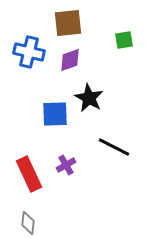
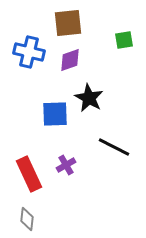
gray diamond: moved 1 px left, 4 px up
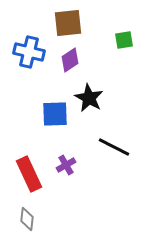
purple diamond: rotated 15 degrees counterclockwise
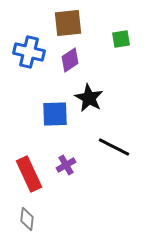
green square: moved 3 px left, 1 px up
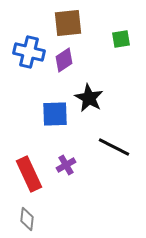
purple diamond: moved 6 px left
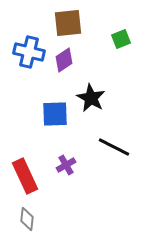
green square: rotated 12 degrees counterclockwise
black star: moved 2 px right
red rectangle: moved 4 px left, 2 px down
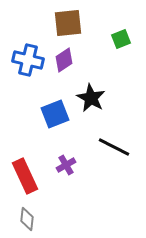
blue cross: moved 1 px left, 8 px down
blue square: rotated 20 degrees counterclockwise
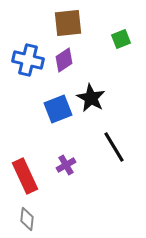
blue square: moved 3 px right, 5 px up
black line: rotated 32 degrees clockwise
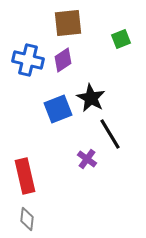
purple diamond: moved 1 px left
black line: moved 4 px left, 13 px up
purple cross: moved 21 px right, 6 px up; rotated 24 degrees counterclockwise
red rectangle: rotated 12 degrees clockwise
